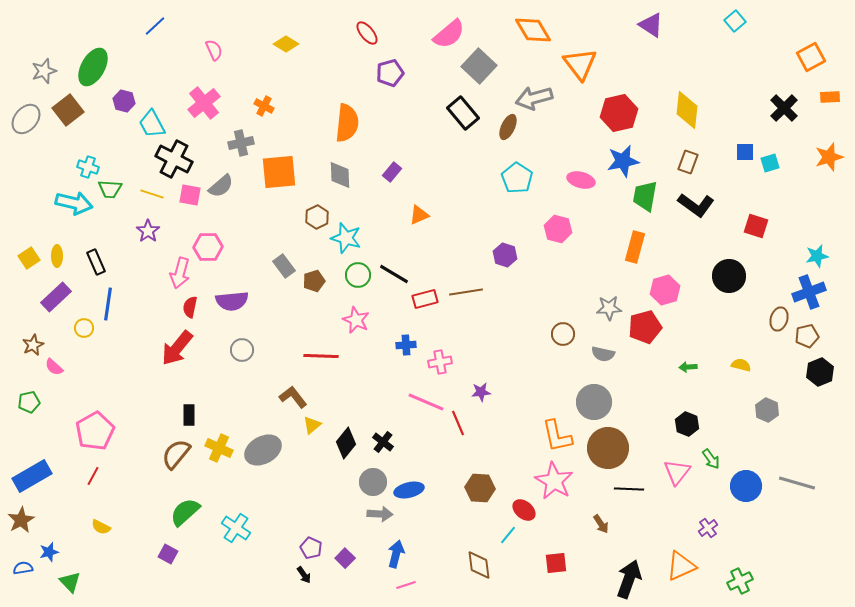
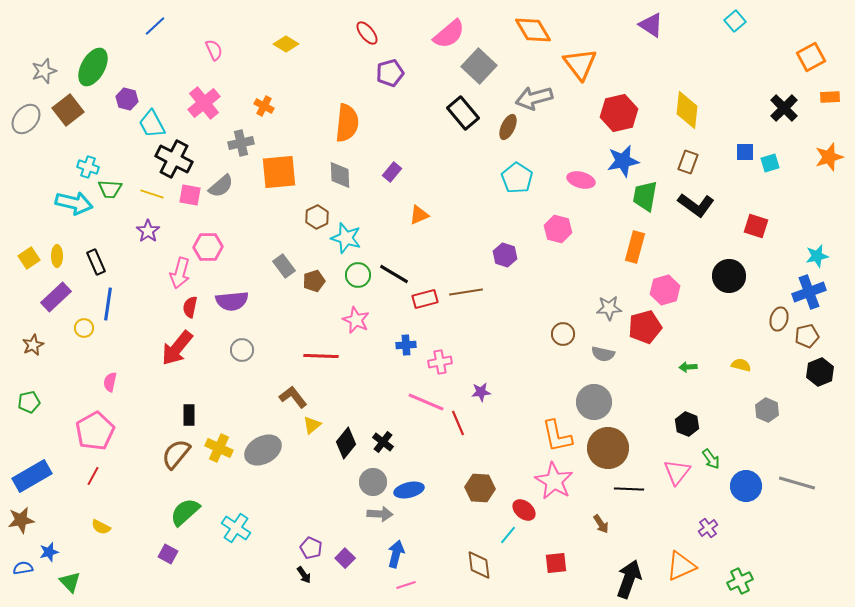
purple hexagon at (124, 101): moved 3 px right, 2 px up
pink semicircle at (54, 367): moved 56 px right, 15 px down; rotated 60 degrees clockwise
brown star at (21, 520): rotated 20 degrees clockwise
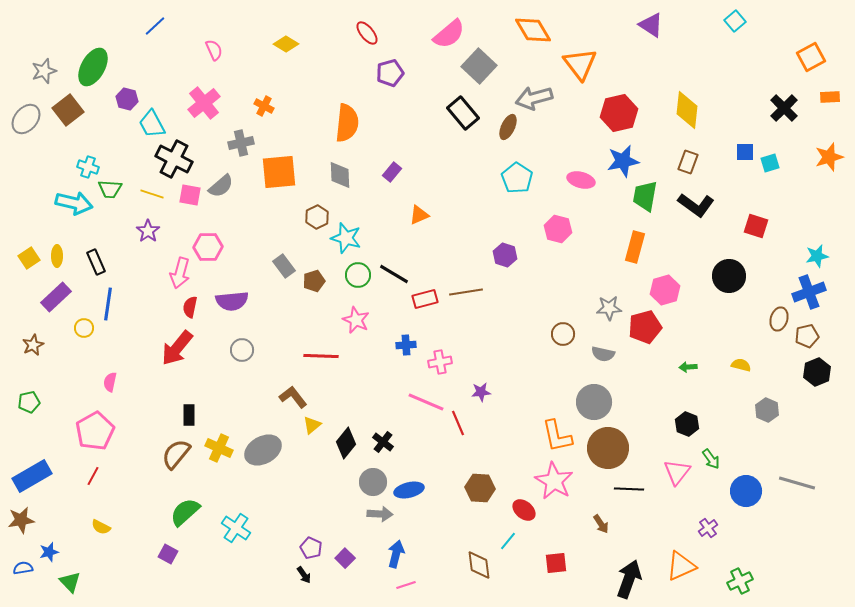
black hexagon at (820, 372): moved 3 px left
blue circle at (746, 486): moved 5 px down
cyan line at (508, 535): moved 6 px down
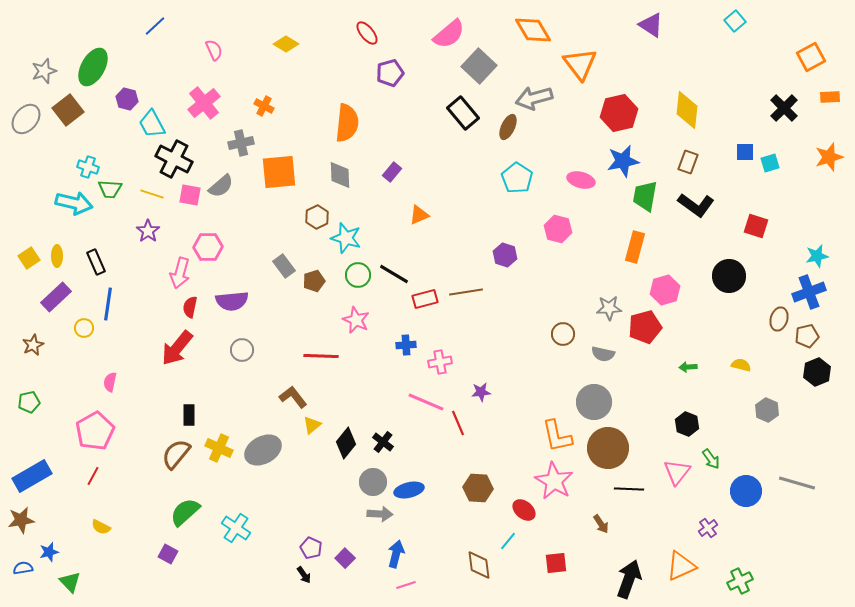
brown hexagon at (480, 488): moved 2 px left
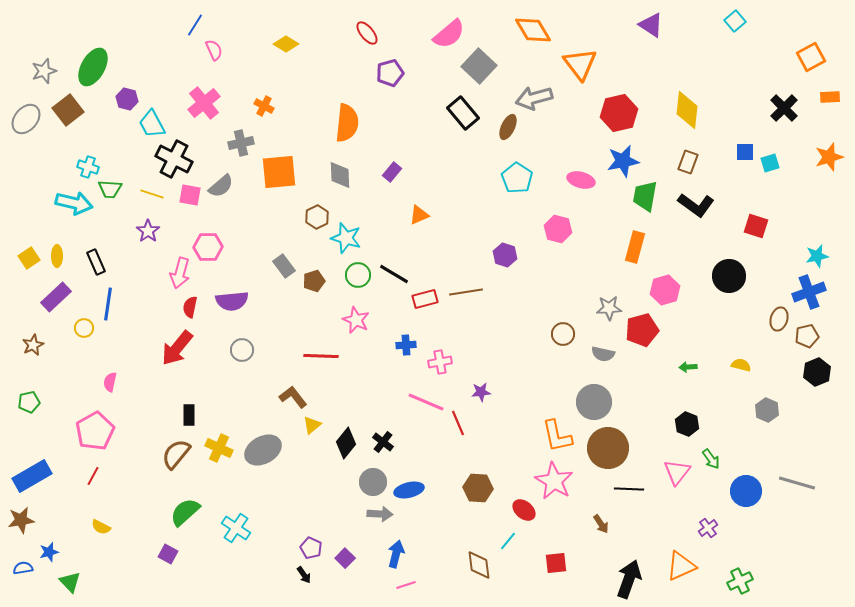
blue line at (155, 26): moved 40 px right, 1 px up; rotated 15 degrees counterclockwise
red pentagon at (645, 327): moved 3 px left, 3 px down
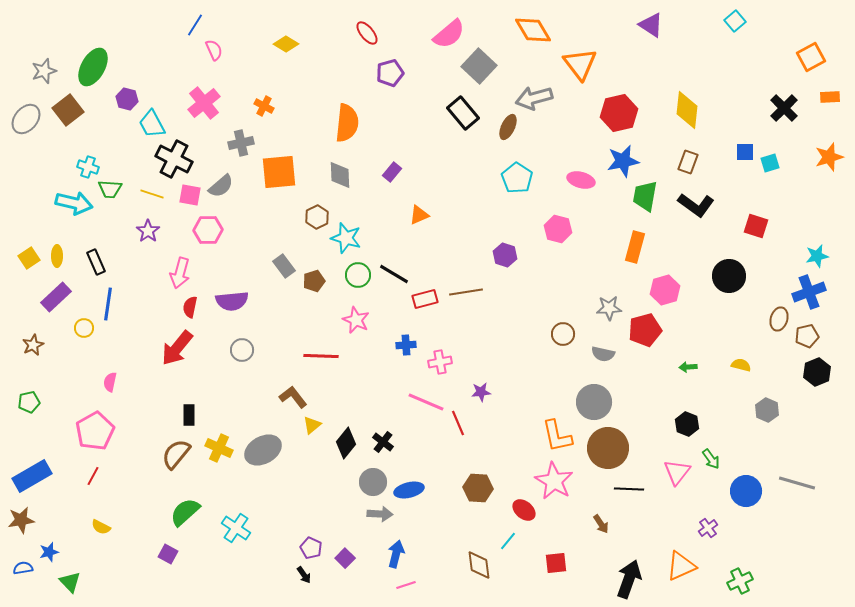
pink hexagon at (208, 247): moved 17 px up
red pentagon at (642, 330): moved 3 px right
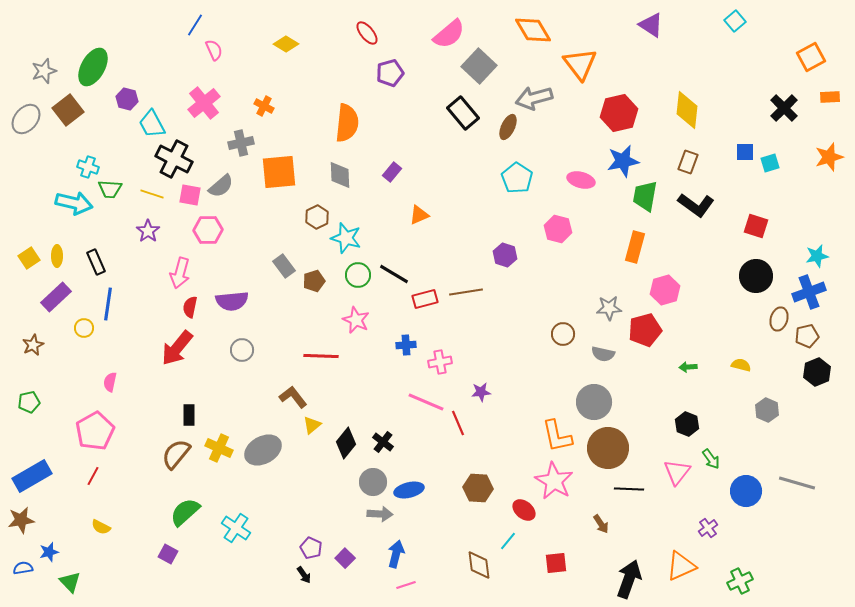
black circle at (729, 276): moved 27 px right
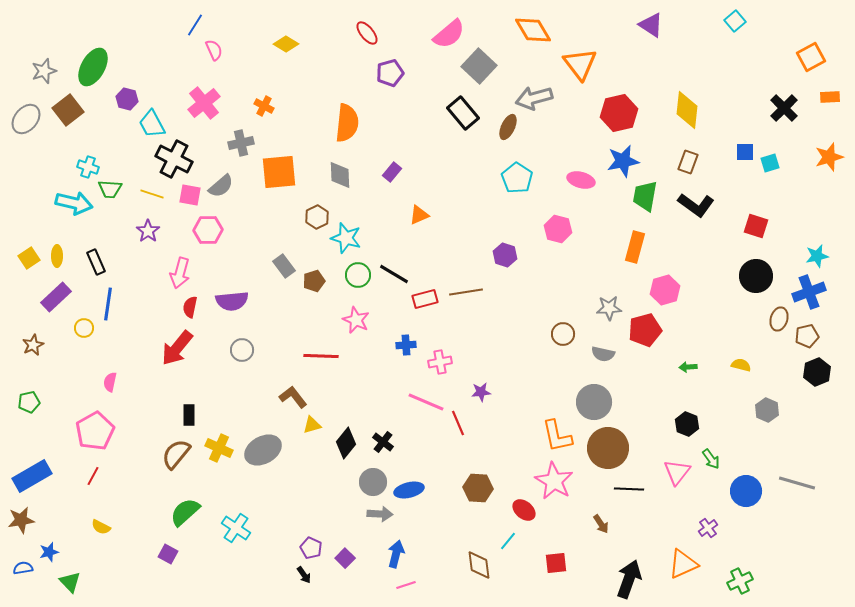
yellow triangle at (312, 425): rotated 24 degrees clockwise
orange triangle at (681, 566): moved 2 px right, 2 px up
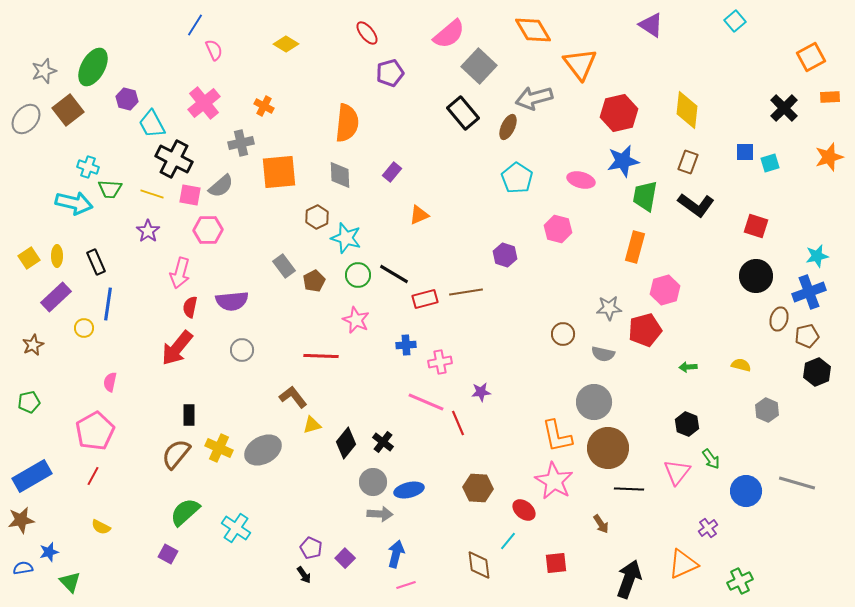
brown pentagon at (314, 281): rotated 10 degrees counterclockwise
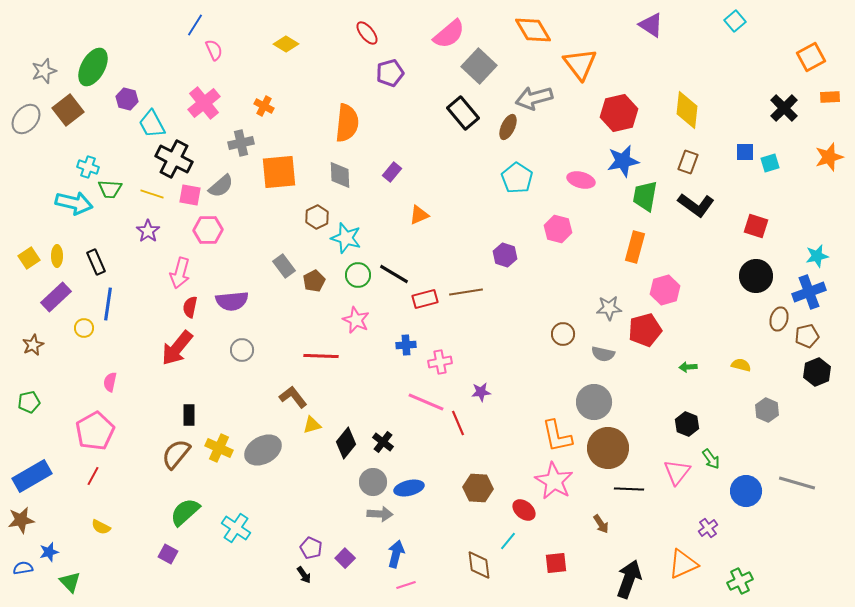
blue ellipse at (409, 490): moved 2 px up
